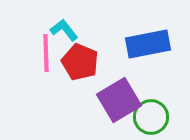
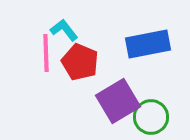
purple square: moved 1 px left, 1 px down
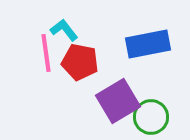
pink line: rotated 6 degrees counterclockwise
red pentagon: rotated 12 degrees counterclockwise
